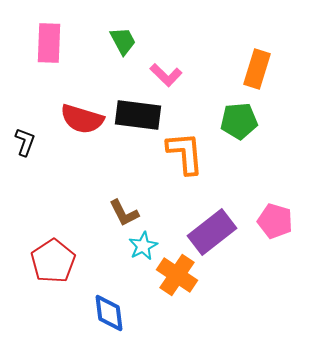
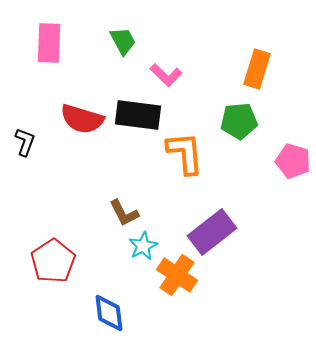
pink pentagon: moved 18 px right, 60 px up
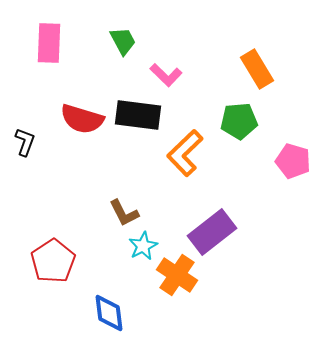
orange rectangle: rotated 48 degrees counterclockwise
orange L-shape: rotated 129 degrees counterclockwise
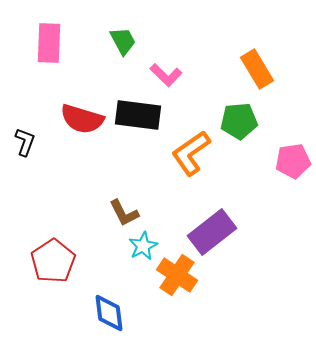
orange L-shape: moved 6 px right; rotated 9 degrees clockwise
pink pentagon: rotated 24 degrees counterclockwise
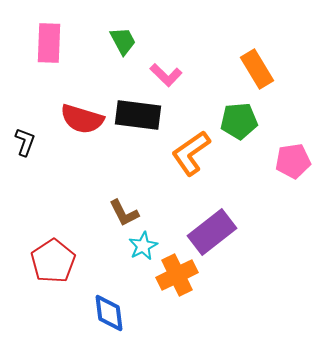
orange cross: rotated 30 degrees clockwise
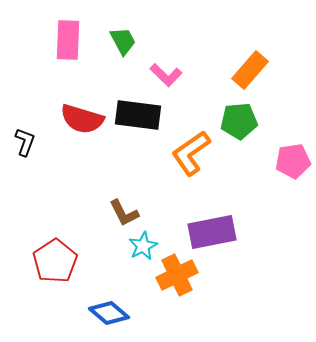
pink rectangle: moved 19 px right, 3 px up
orange rectangle: moved 7 px left, 1 px down; rotated 72 degrees clockwise
purple rectangle: rotated 27 degrees clockwise
red pentagon: moved 2 px right
blue diamond: rotated 42 degrees counterclockwise
